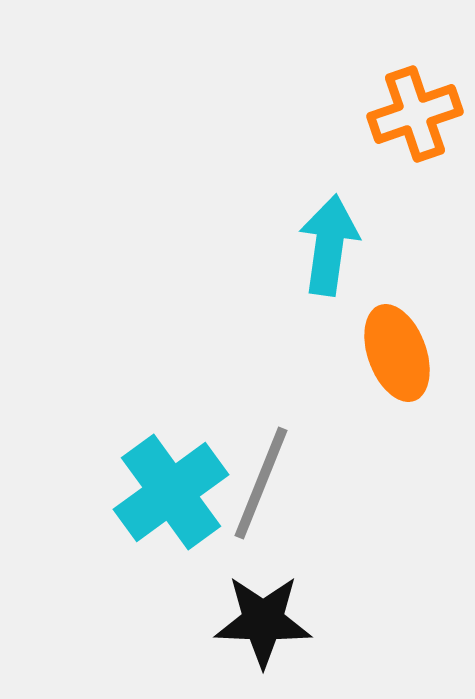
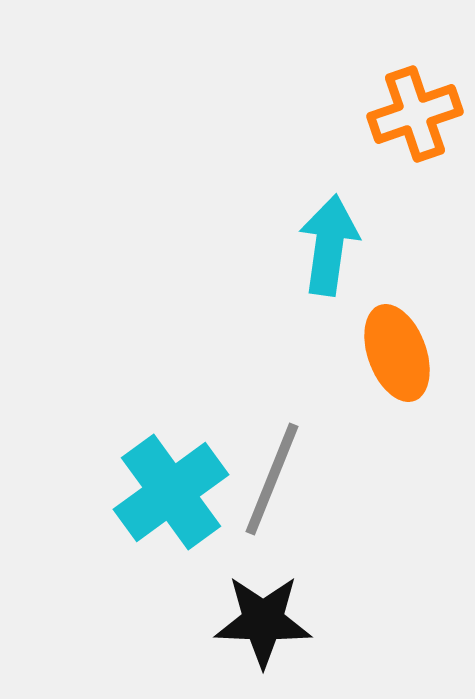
gray line: moved 11 px right, 4 px up
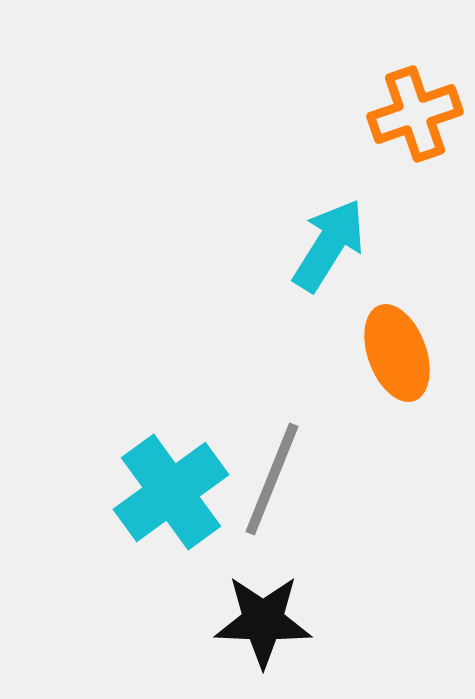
cyan arrow: rotated 24 degrees clockwise
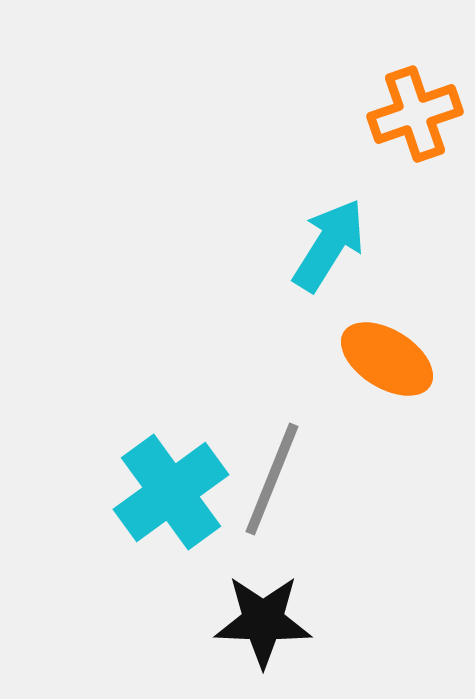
orange ellipse: moved 10 px left, 6 px down; rotated 38 degrees counterclockwise
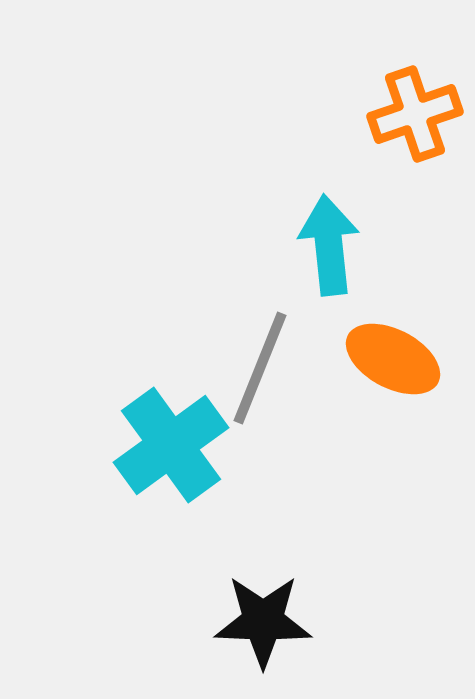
cyan arrow: rotated 38 degrees counterclockwise
orange ellipse: moved 6 px right; rotated 4 degrees counterclockwise
gray line: moved 12 px left, 111 px up
cyan cross: moved 47 px up
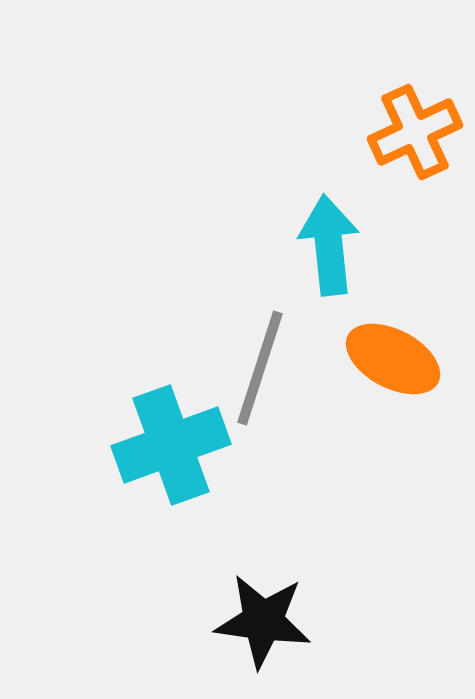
orange cross: moved 18 px down; rotated 6 degrees counterclockwise
gray line: rotated 4 degrees counterclockwise
cyan cross: rotated 16 degrees clockwise
black star: rotated 6 degrees clockwise
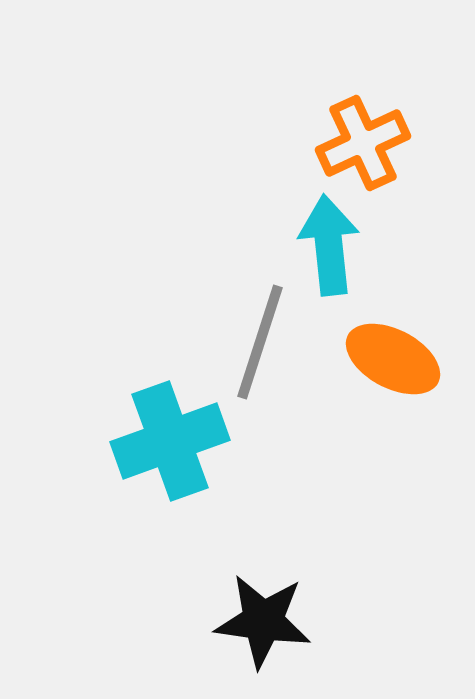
orange cross: moved 52 px left, 11 px down
gray line: moved 26 px up
cyan cross: moved 1 px left, 4 px up
